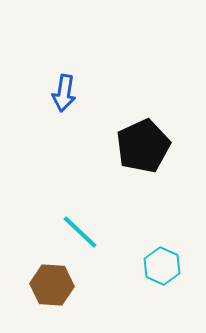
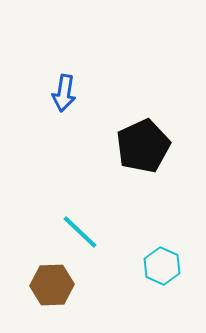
brown hexagon: rotated 6 degrees counterclockwise
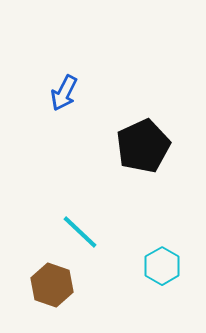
blue arrow: rotated 18 degrees clockwise
cyan hexagon: rotated 6 degrees clockwise
brown hexagon: rotated 21 degrees clockwise
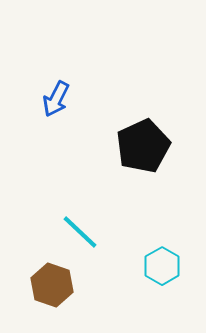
blue arrow: moved 8 px left, 6 px down
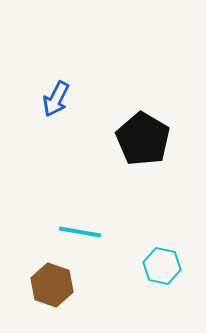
black pentagon: moved 7 px up; rotated 16 degrees counterclockwise
cyan line: rotated 33 degrees counterclockwise
cyan hexagon: rotated 18 degrees counterclockwise
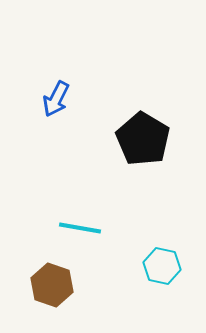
cyan line: moved 4 px up
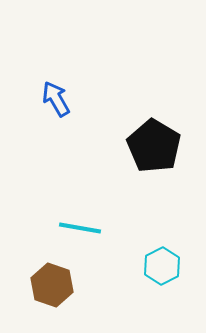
blue arrow: rotated 123 degrees clockwise
black pentagon: moved 11 px right, 7 px down
cyan hexagon: rotated 21 degrees clockwise
